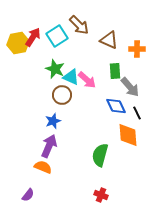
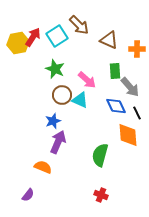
cyan triangle: moved 9 px right, 23 px down
purple arrow: moved 9 px right, 4 px up
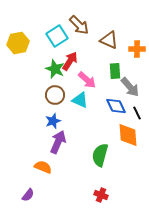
red arrow: moved 37 px right, 24 px down
brown circle: moved 7 px left
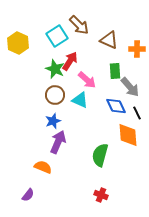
yellow hexagon: rotated 25 degrees counterclockwise
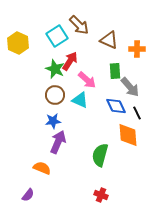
blue star: rotated 14 degrees clockwise
orange semicircle: moved 1 px left, 1 px down
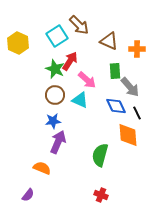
brown triangle: moved 1 px down
